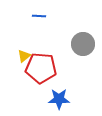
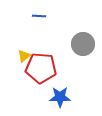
blue star: moved 1 px right, 2 px up
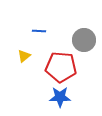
blue line: moved 15 px down
gray circle: moved 1 px right, 4 px up
red pentagon: moved 20 px right, 1 px up
